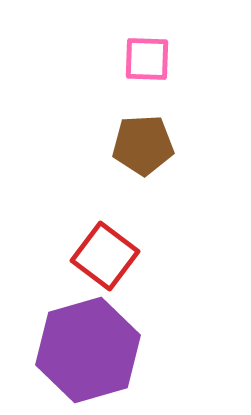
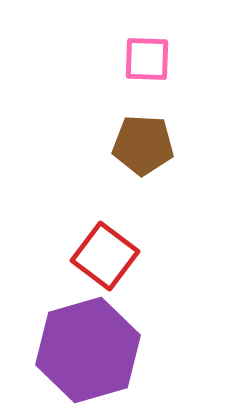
brown pentagon: rotated 6 degrees clockwise
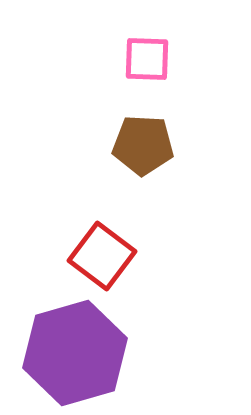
red square: moved 3 px left
purple hexagon: moved 13 px left, 3 px down
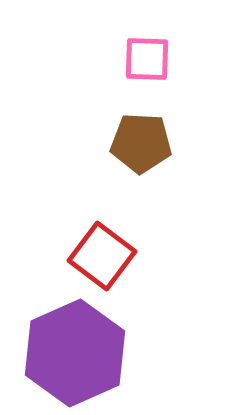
brown pentagon: moved 2 px left, 2 px up
purple hexagon: rotated 8 degrees counterclockwise
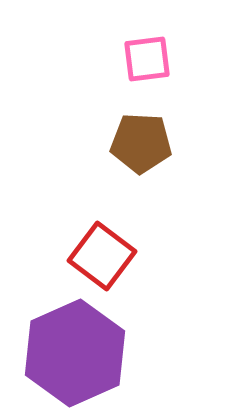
pink square: rotated 9 degrees counterclockwise
